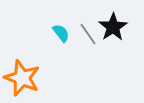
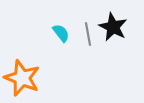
black star: rotated 12 degrees counterclockwise
gray line: rotated 25 degrees clockwise
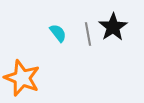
black star: rotated 12 degrees clockwise
cyan semicircle: moved 3 px left
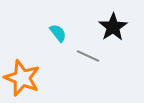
gray line: moved 22 px down; rotated 55 degrees counterclockwise
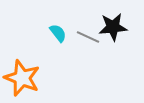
black star: rotated 28 degrees clockwise
gray line: moved 19 px up
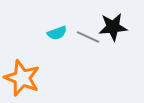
cyan semicircle: moved 1 px left; rotated 108 degrees clockwise
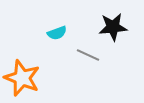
gray line: moved 18 px down
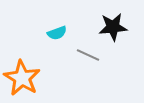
orange star: rotated 9 degrees clockwise
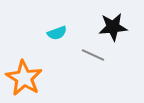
gray line: moved 5 px right
orange star: moved 2 px right
